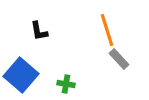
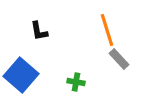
green cross: moved 10 px right, 2 px up
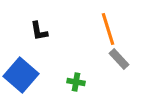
orange line: moved 1 px right, 1 px up
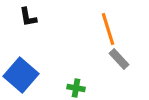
black L-shape: moved 11 px left, 14 px up
green cross: moved 6 px down
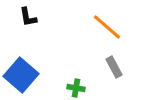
orange line: moved 1 px left, 2 px up; rotated 32 degrees counterclockwise
gray rectangle: moved 5 px left, 8 px down; rotated 15 degrees clockwise
